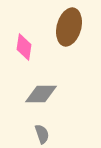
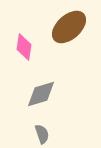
brown ellipse: rotated 33 degrees clockwise
gray diamond: rotated 16 degrees counterclockwise
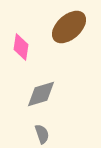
pink diamond: moved 3 px left
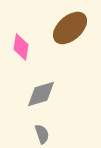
brown ellipse: moved 1 px right, 1 px down
